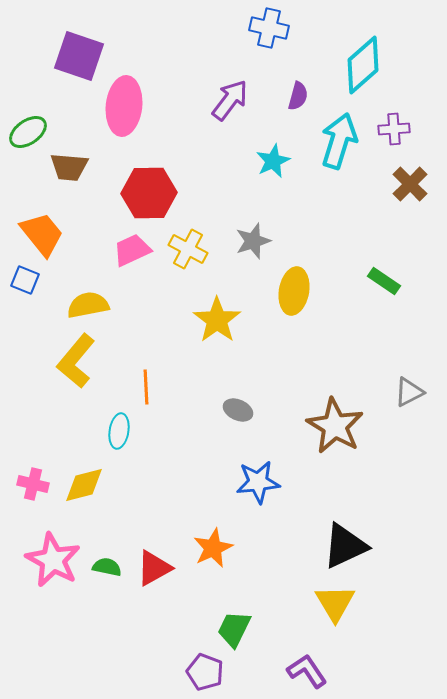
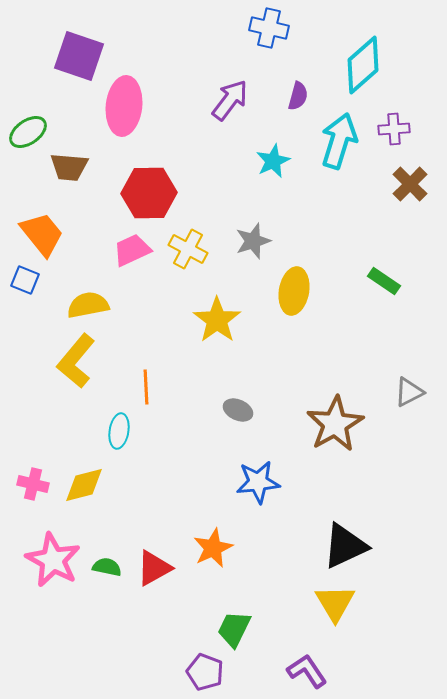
brown star: moved 2 px up; rotated 12 degrees clockwise
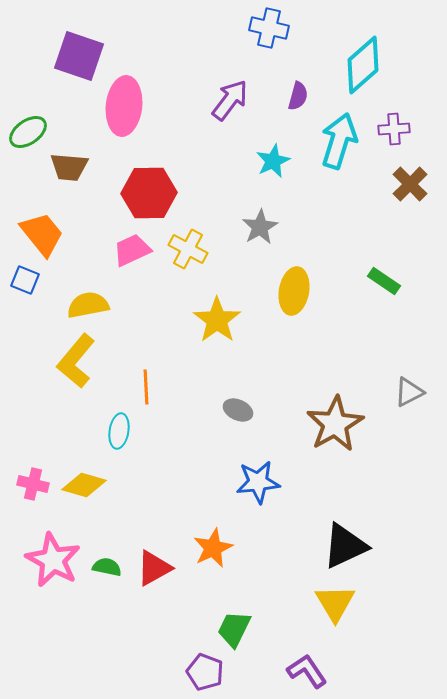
gray star: moved 7 px right, 14 px up; rotated 12 degrees counterclockwise
yellow diamond: rotated 30 degrees clockwise
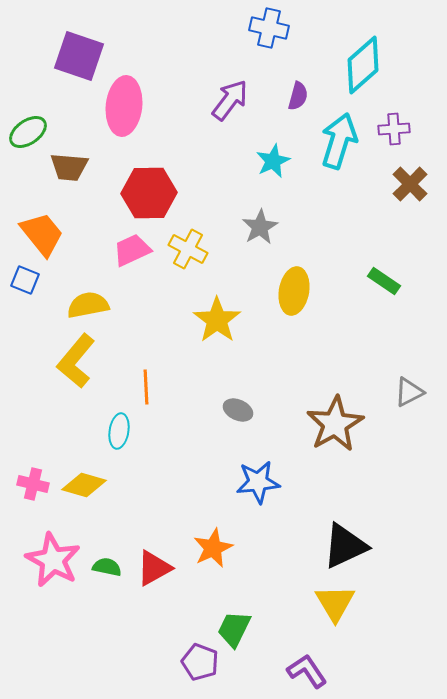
purple pentagon: moved 5 px left, 10 px up
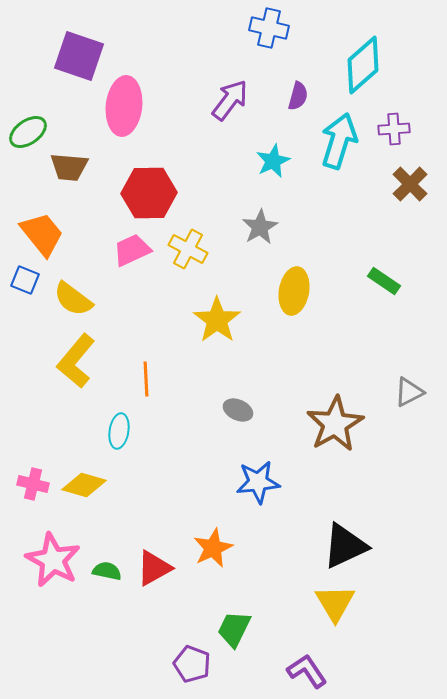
yellow semicircle: moved 15 px left, 6 px up; rotated 132 degrees counterclockwise
orange line: moved 8 px up
green semicircle: moved 4 px down
purple pentagon: moved 8 px left, 2 px down
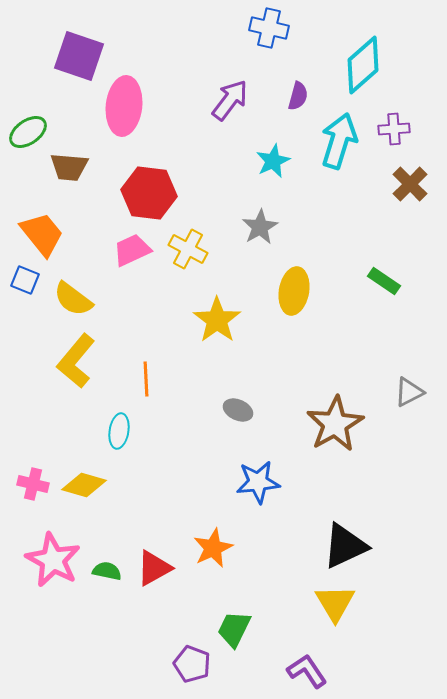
red hexagon: rotated 8 degrees clockwise
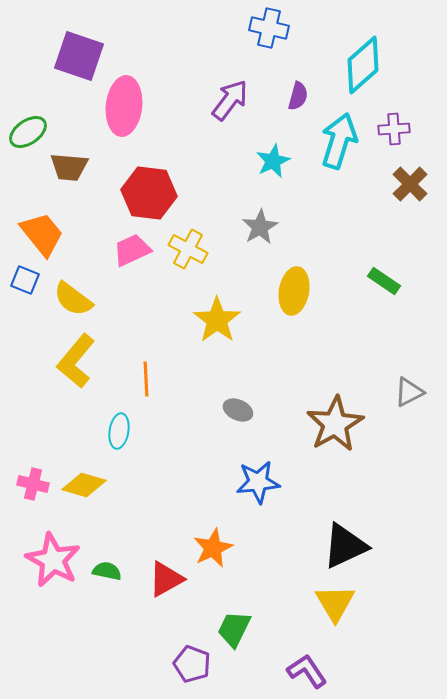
red triangle: moved 12 px right, 11 px down
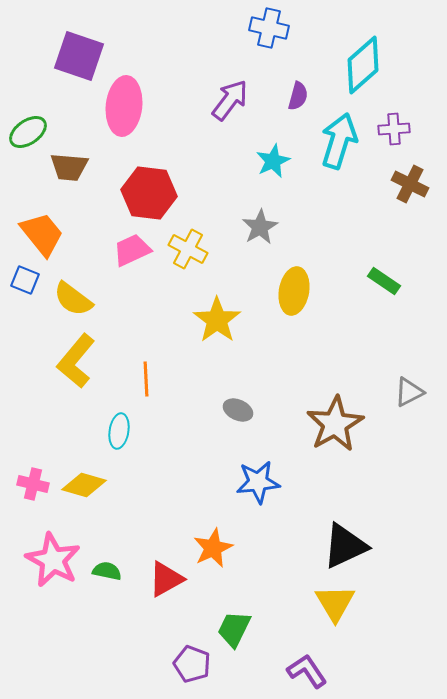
brown cross: rotated 18 degrees counterclockwise
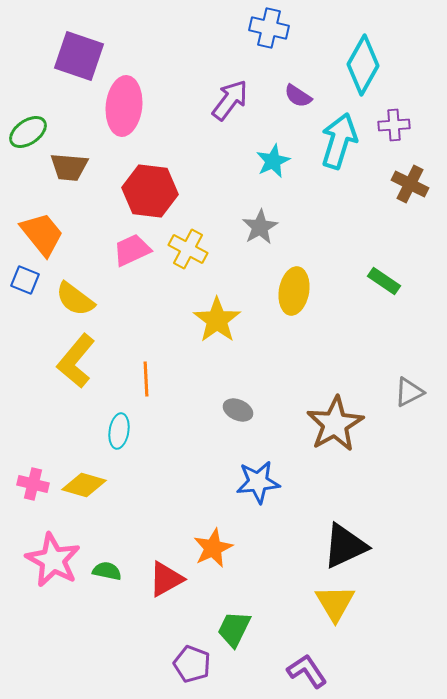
cyan diamond: rotated 20 degrees counterclockwise
purple semicircle: rotated 108 degrees clockwise
purple cross: moved 4 px up
red hexagon: moved 1 px right, 2 px up
yellow semicircle: moved 2 px right
